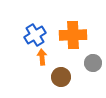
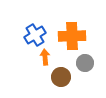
orange cross: moved 1 px left, 1 px down
orange arrow: moved 3 px right
gray circle: moved 8 px left
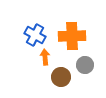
blue cross: rotated 30 degrees counterclockwise
gray circle: moved 2 px down
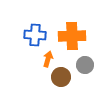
blue cross: rotated 25 degrees counterclockwise
orange arrow: moved 3 px right, 2 px down; rotated 21 degrees clockwise
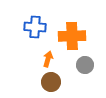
blue cross: moved 8 px up
brown circle: moved 10 px left, 5 px down
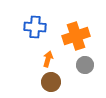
orange cross: moved 4 px right; rotated 16 degrees counterclockwise
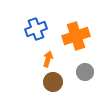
blue cross: moved 1 px right, 2 px down; rotated 25 degrees counterclockwise
gray circle: moved 7 px down
brown circle: moved 2 px right
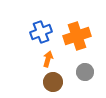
blue cross: moved 5 px right, 3 px down
orange cross: moved 1 px right
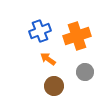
blue cross: moved 1 px left, 1 px up
orange arrow: rotated 70 degrees counterclockwise
brown circle: moved 1 px right, 4 px down
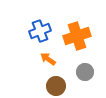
brown circle: moved 2 px right
